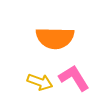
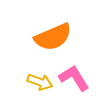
orange semicircle: moved 2 px left, 1 px up; rotated 24 degrees counterclockwise
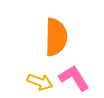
orange semicircle: moved 3 px right; rotated 66 degrees counterclockwise
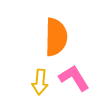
yellow arrow: rotated 75 degrees clockwise
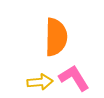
yellow arrow: rotated 100 degrees counterclockwise
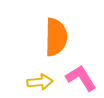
pink L-shape: moved 7 px right
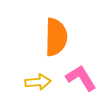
yellow arrow: moved 2 px left
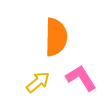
yellow arrow: rotated 35 degrees counterclockwise
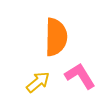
pink L-shape: moved 1 px left, 2 px up
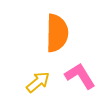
orange semicircle: moved 1 px right, 4 px up
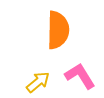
orange semicircle: moved 1 px right, 3 px up
